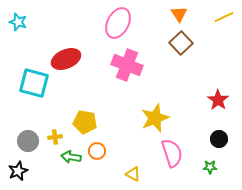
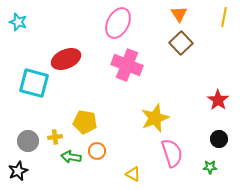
yellow line: rotated 54 degrees counterclockwise
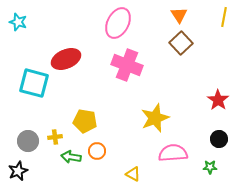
orange triangle: moved 1 px down
yellow pentagon: moved 1 px up
pink semicircle: moved 1 px right; rotated 76 degrees counterclockwise
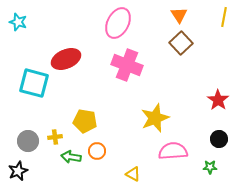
pink semicircle: moved 2 px up
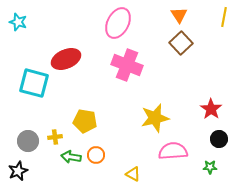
red star: moved 7 px left, 9 px down
yellow star: rotated 8 degrees clockwise
orange circle: moved 1 px left, 4 px down
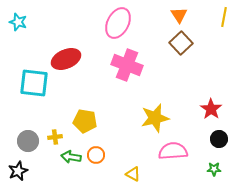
cyan square: rotated 8 degrees counterclockwise
green star: moved 4 px right, 2 px down
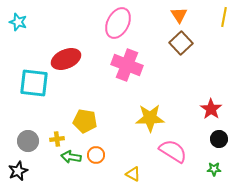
yellow star: moved 5 px left; rotated 12 degrees clockwise
yellow cross: moved 2 px right, 2 px down
pink semicircle: rotated 36 degrees clockwise
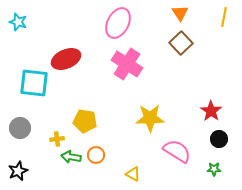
orange triangle: moved 1 px right, 2 px up
pink cross: moved 1 px up; rotated 12 degrees clockwise
red star: moved 2 px down
gray circle: moved 8 px left, 13 px up
pink semicircle: moved 4 px right
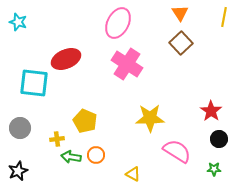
yellow pentagon: rotated 15 degrees clockwise
